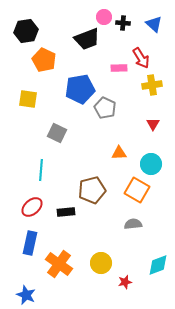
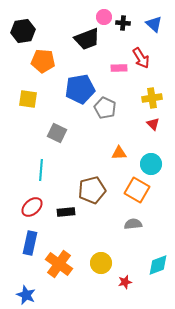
black hexagon: moved 3 px left
orange pentagon: moved 1 px left, 1 px down; rotated 20 degrees counterclockwise
yellow cross: moved 13 px down
red triangle: rotated 16 degrees counterclockwise
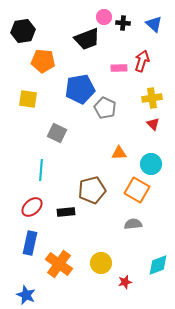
red arrow: moved 1 px right, 3 px down; rotated 130 degrees counterclockwise
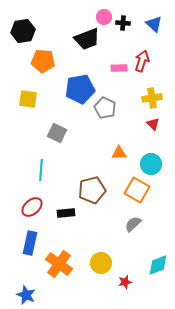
black rectangle: moved 1 px down
gray semicircle: rotated 36 degrees counterclockwise
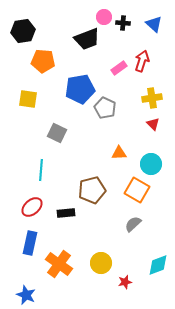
pink rectangle: rotated 35 degrees counterclockwise
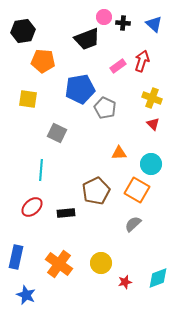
pink rectangle: moved 1 px left, 2 px up
yellow cross: rotated 30 degrees clockwise
brown pentagon: moved 4 px right, 1 px down; rotated 12 degrees counterclockwise
blue rectangle: moved 14 px left, 14 px down
cyan diamond: moved 13 px down
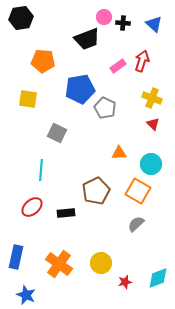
black hexagon: moved 2 px left, 13 px up
orange square: moved 1 px right, 1 px down
gray semicircle: moved 3 px right
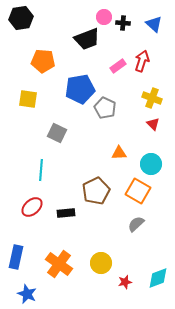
blue star: moved 1 px right, 1 px up
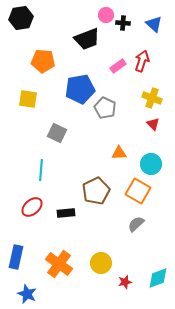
pink circle: moved 2 px right, 2 px up
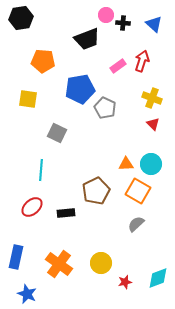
orange triangle: moved 7 px right, 11 px down
